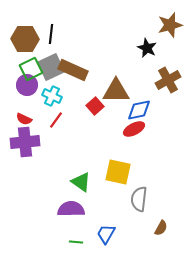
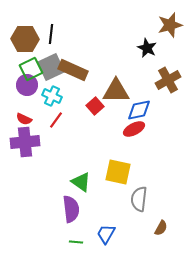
purple semicircle: rotated 84 degrees clockwise
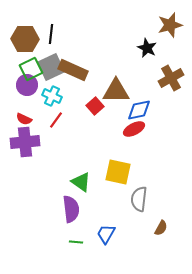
brown cross: moved 3 px right, 2 px up
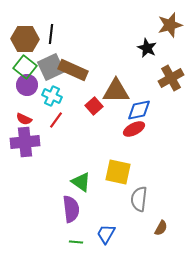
green square: moved 6 px left, 2 px up; rotated 25 degrees counterclockwise
red square: moved 1 px left
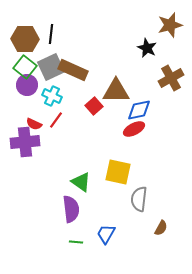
red semicircle: moved 10 px right, 5 px down
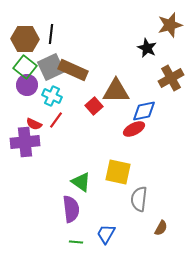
blue diamond: moved 5 px right, 1 px down
